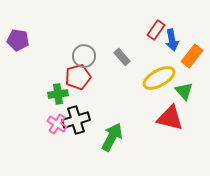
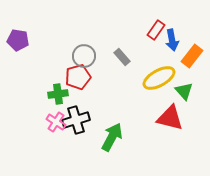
pink cross: moved 1 px left, 2 px up
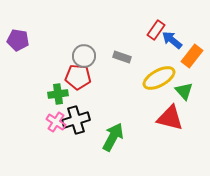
blue arrow: rotated 140 degrees clockwise
gray rectangle: rotated 30 degrees counterclockwise
red pentagon: rotated 20 degrees clockwise
green arrow: moved 1 px right
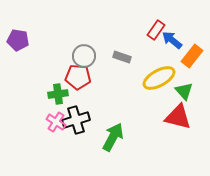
red triangle: moved 8 px right, 1 px up
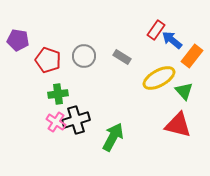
gray rectangle: rotated 12 degrees clockwise
red pentagon: moved 30 px left, 17 px up; rotated 15 degrees clockwise
red triangle: moved 8 px down
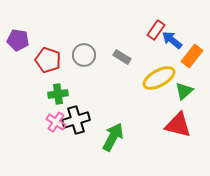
gray circle: moved 1 px up
green triangle: rotated 30 degrees clockwise
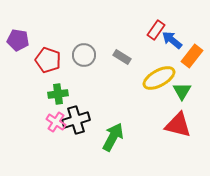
green triangle: moved 2 px left; rotated 18 degrees counterclockwise
